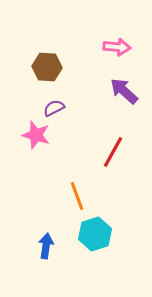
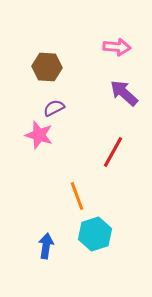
purple arrow: moved 2 px down
pink star: moved 3 px right
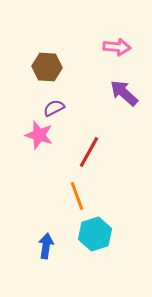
red line: moved 24 px left
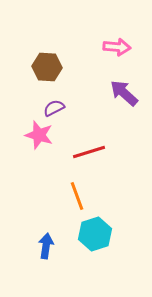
red line: rotated 44 degrees clockwise
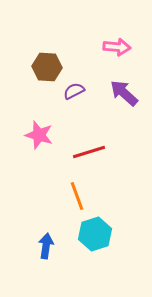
purple semicircle: moved 20 px right, 17 px up
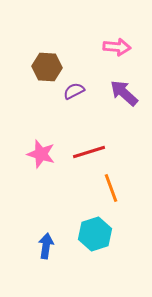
pink star: moved 2 px right, 19 px down
orange line: moved 34 px right, 8 px up
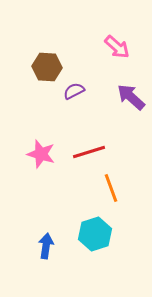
pink arrow: rotated 36 degrees clockwise
purple arrow: moved 7 px right, 4 px down
